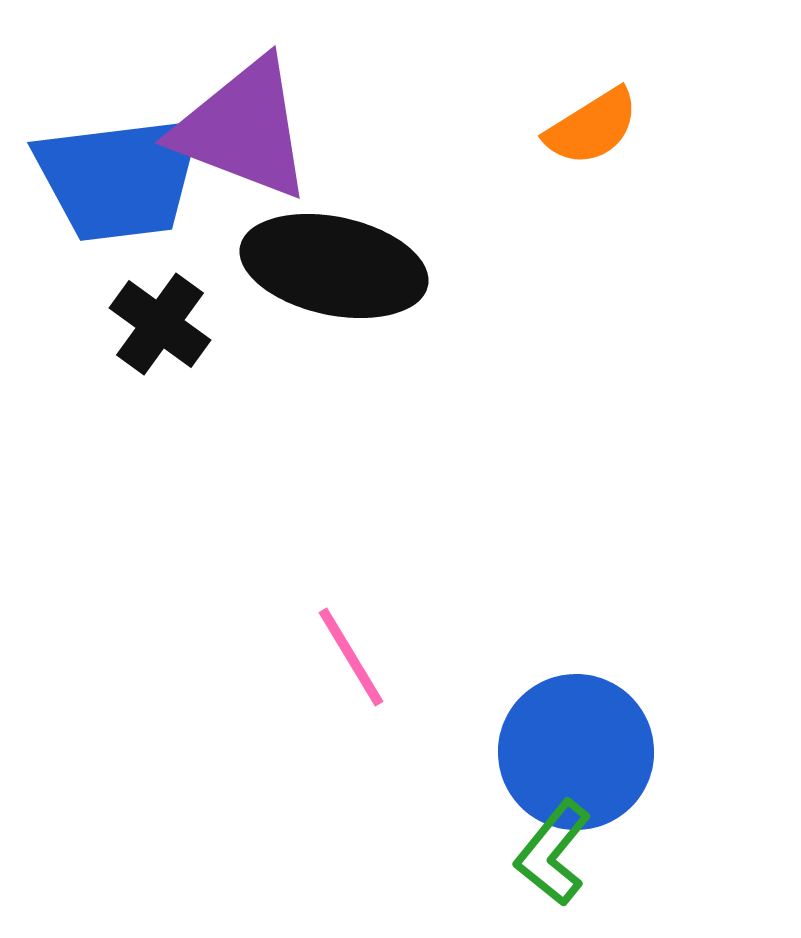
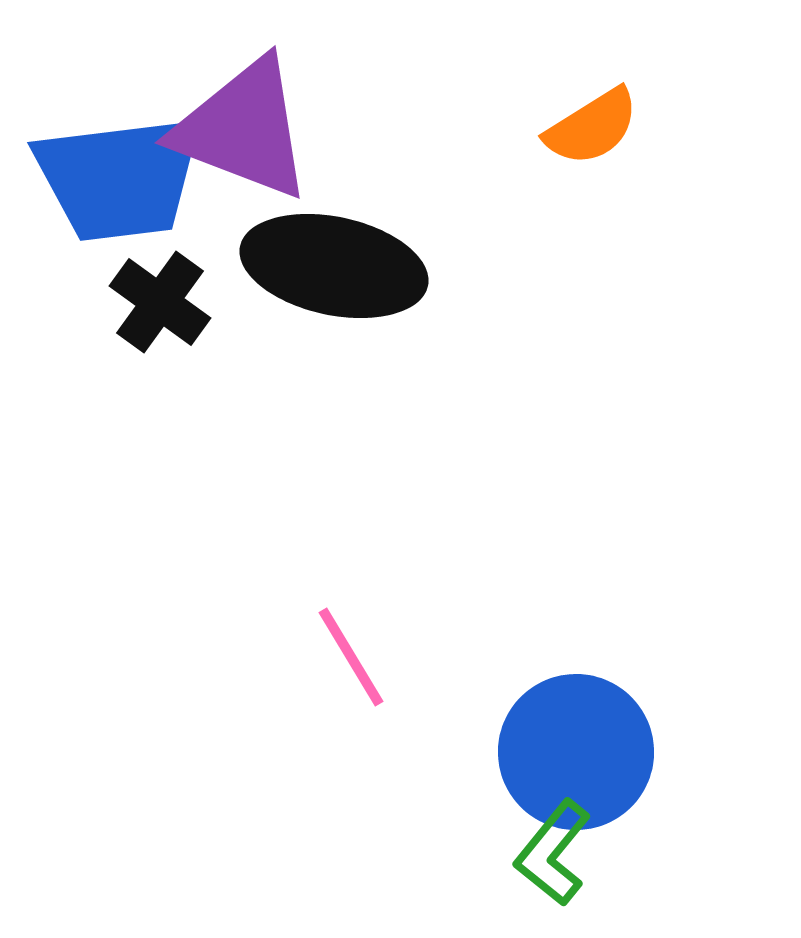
black cross: moved 22 px up
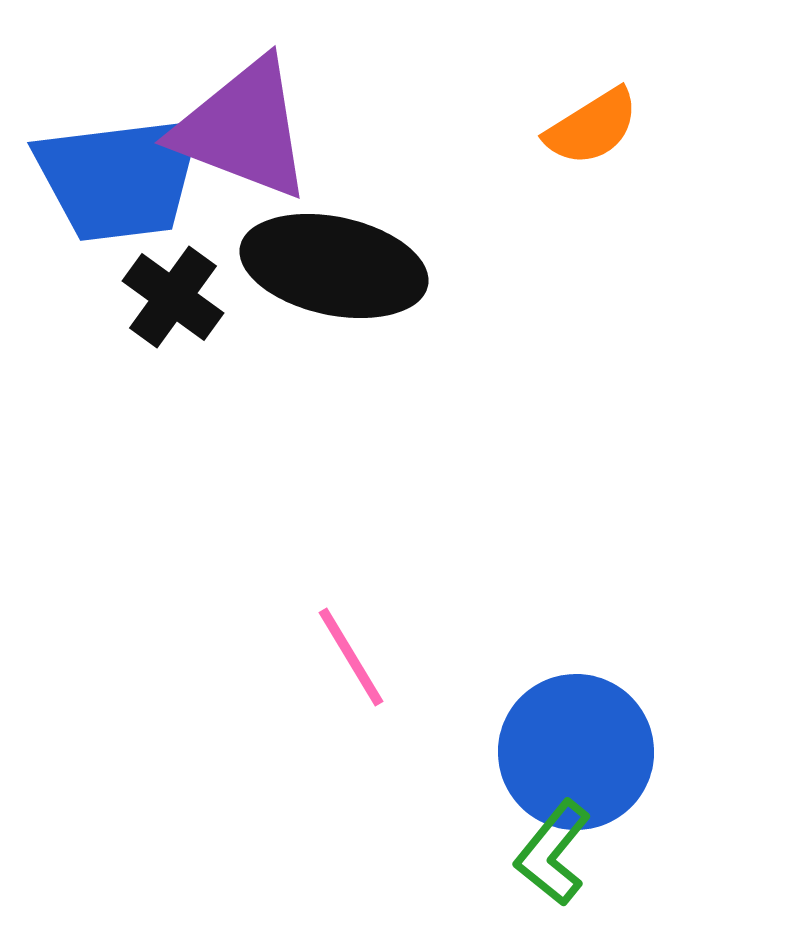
black cross: moved 13 px right, 5 px up
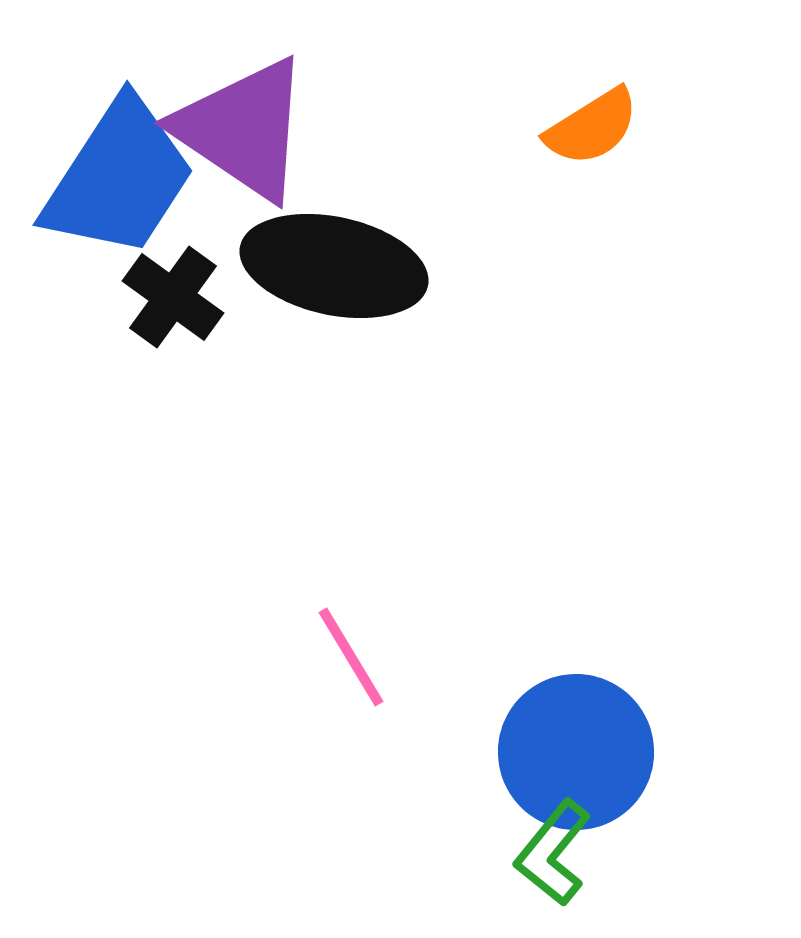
purple triangle: rotated 13 degrees clockwise
blue trapezoid: rotated 50 degrees counterclockwise
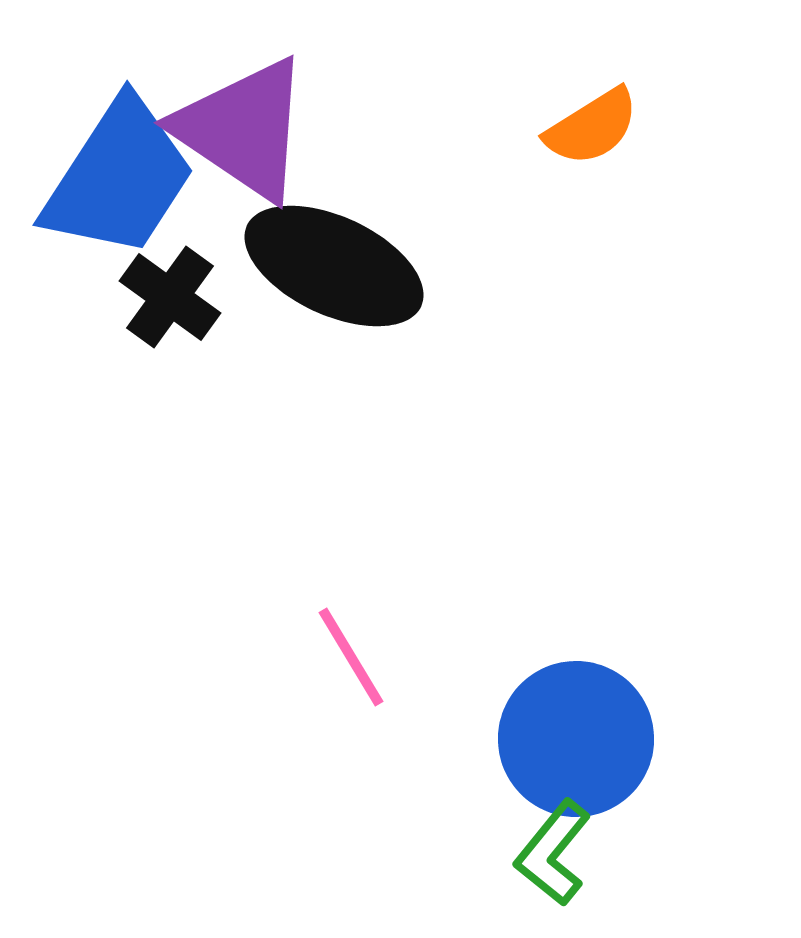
black ellipse: rotated 13 degrees clockwise
black cross: moved 3 px left
blue circle: moved 13 px up
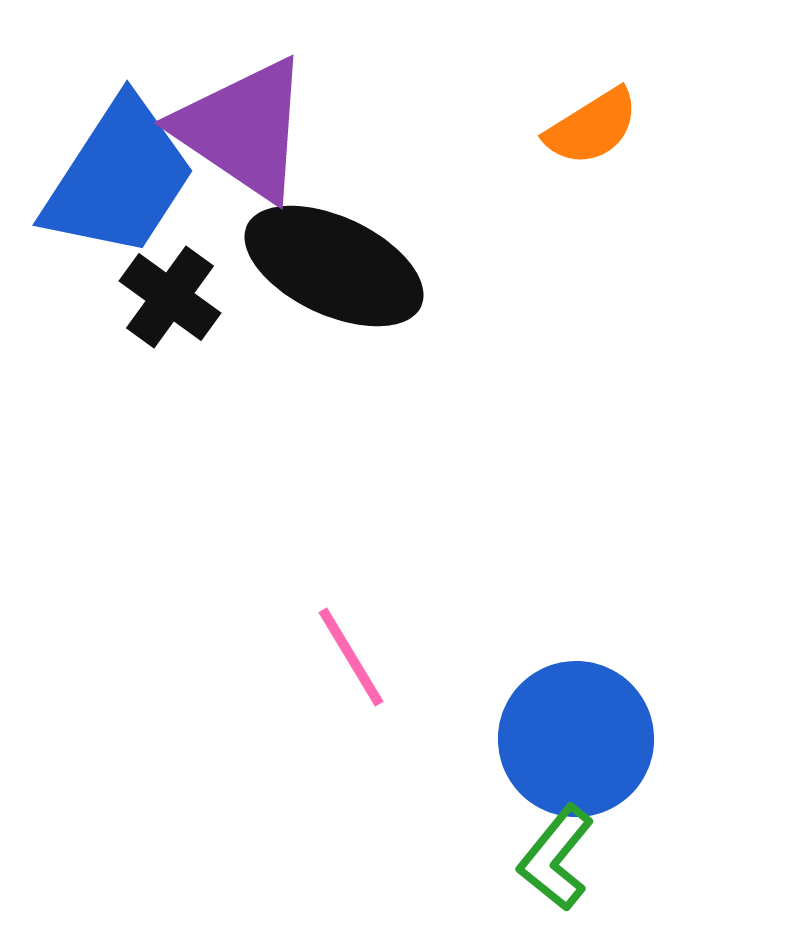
green L-shape: moved 3 px right, 5 px down
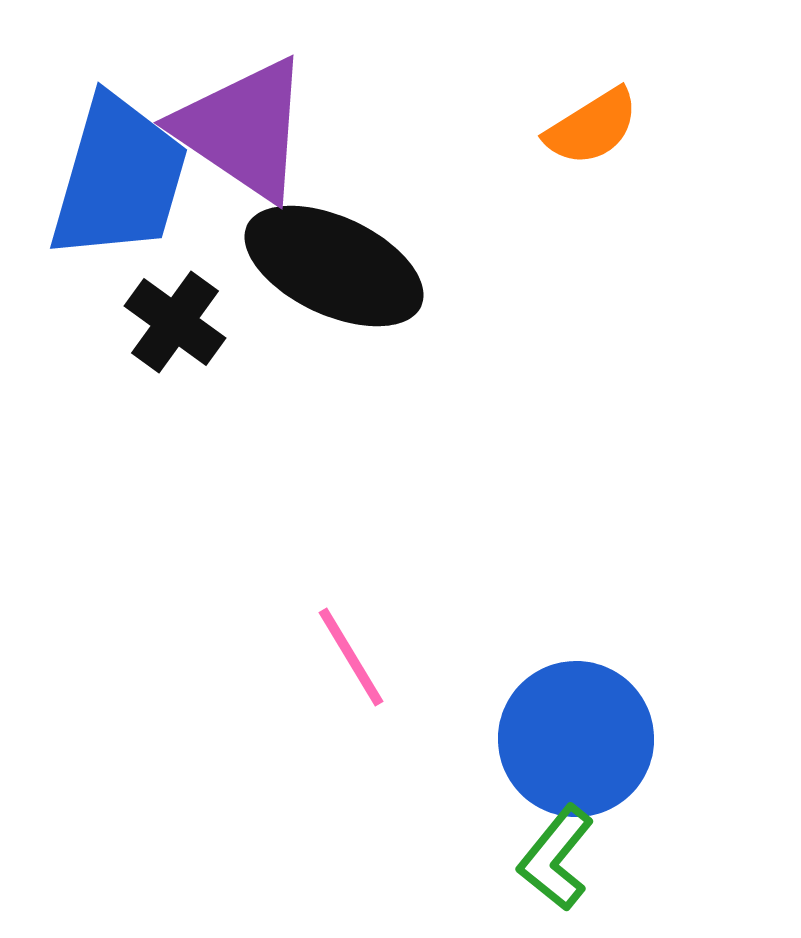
blue trapezoid: rotated 17 degrees counterclockwise
black cross: moved 5 px right, 25 px down
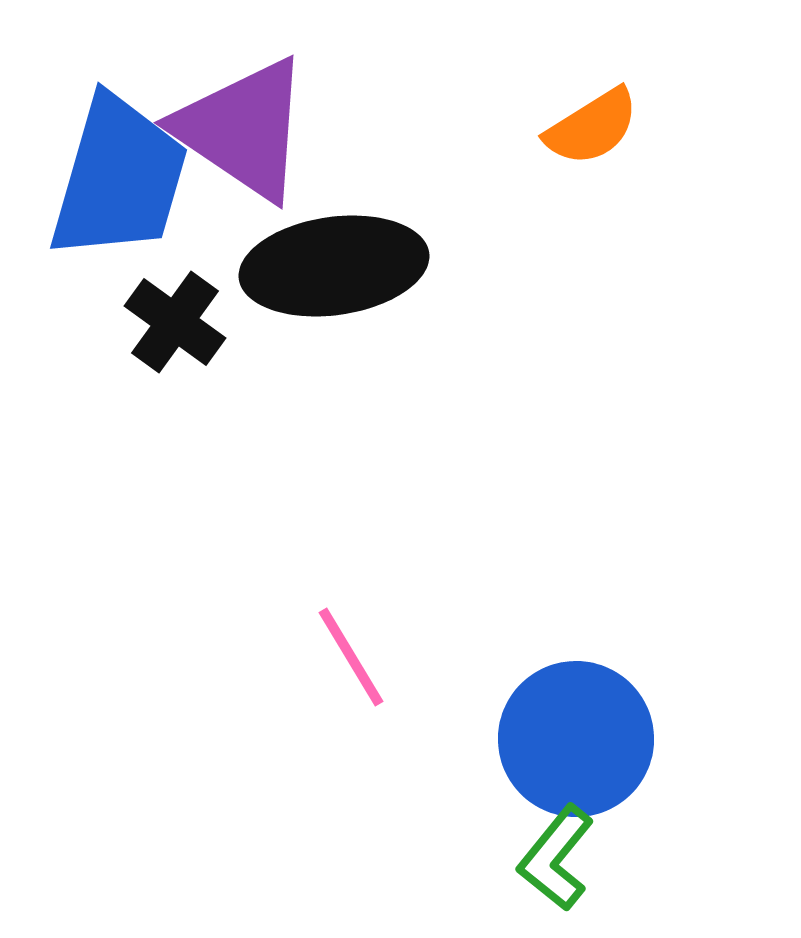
black ellipse: rotated 33 degrees counterclockwise
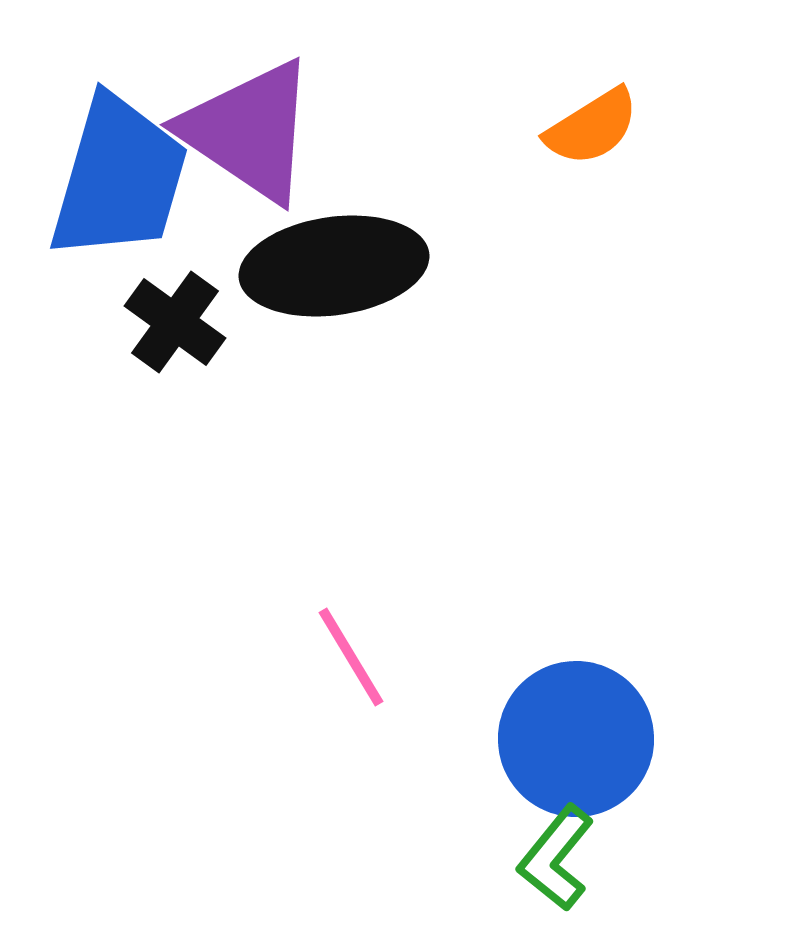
purple triangle: moved 6 px right, 2 px down
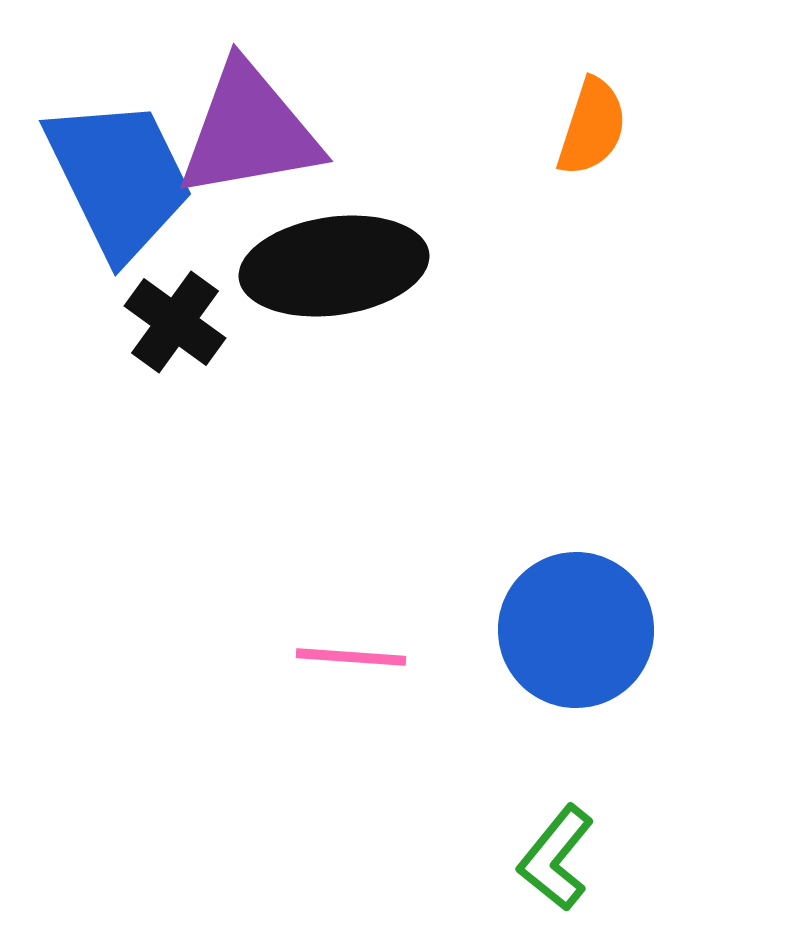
orange semicircle: rotated 40 degrees counterclockwise
purple triangle: rotated 44 degrees counterclockwise
blue trapezoid: rotated 42 degrees counterclockwise
pink line: rotated 55 degrees counterclockwise
blue circle: moved 109 px up
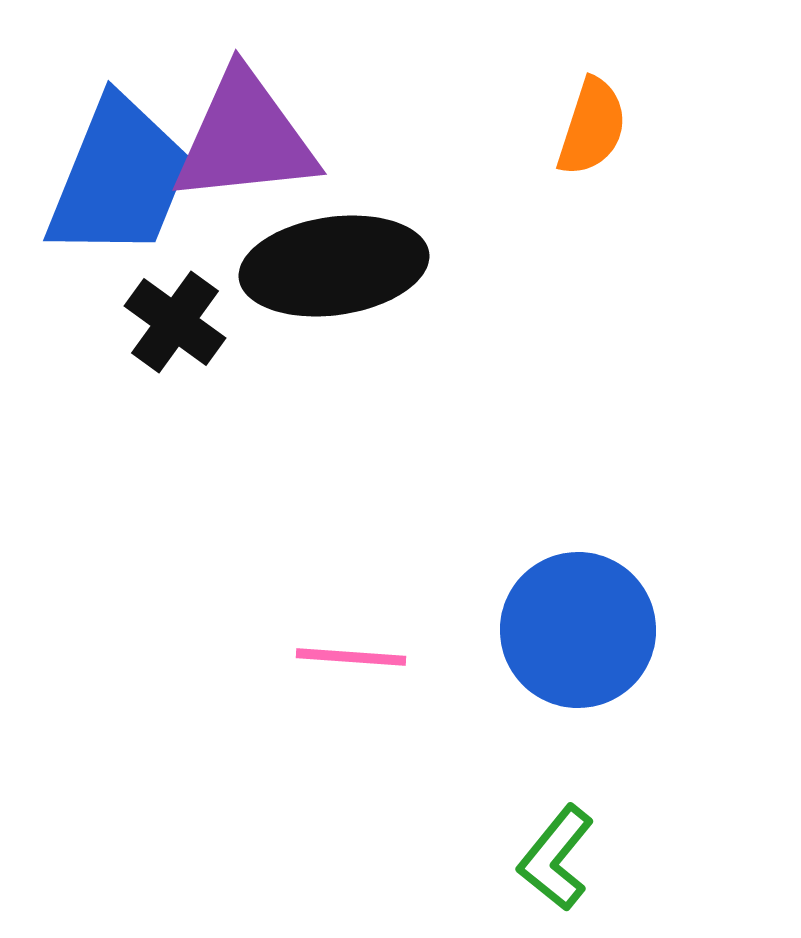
purple triangle: moved 4 px left, 7 px down; rotated 4 degrees clockwise
blue trapezoid: rotated 48 degrees clockwise
blue circle: moved 2 px right
